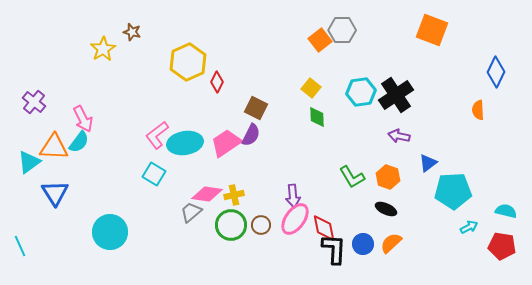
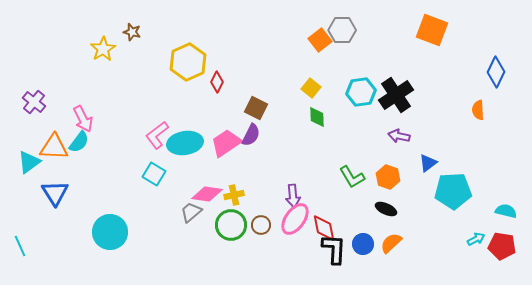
cyan arrow at (469, 227): moved 7 px right, 12 px down
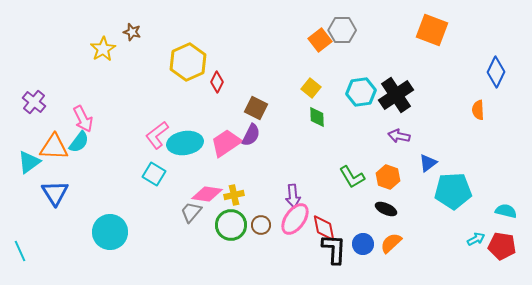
gray trapezoid at (191, 212): rotated 10 degrees counterclockwise
cyan line at (20, 246): moved 5 px down
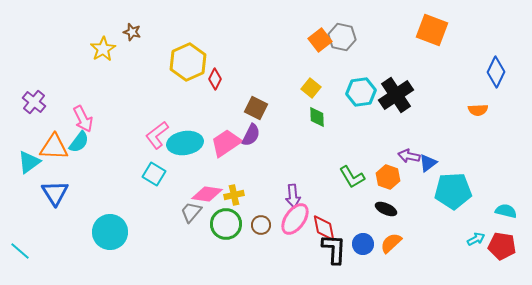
gray hexagon at (342, 30): moved 7 px down; rotated 12 degrees clockwise
red diamond at (217, 82): moved 2 px left, 3 px up
orange semicircle at (478, 110): rotated 90 degrees counterclockwise
purple arrow at (399, 136): moved 10 px right, 20 px down
green circle at (231, 225): moved 5 px left, 1 px up
cyan line at (20, 251): rotated 25 degrees counterclockwise
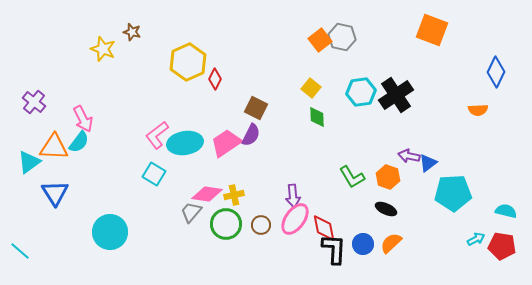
yellow star at (103, 49): rotated 20 degrees counterclockwise
cyan pentagon at (453, 191): moved 2 px down
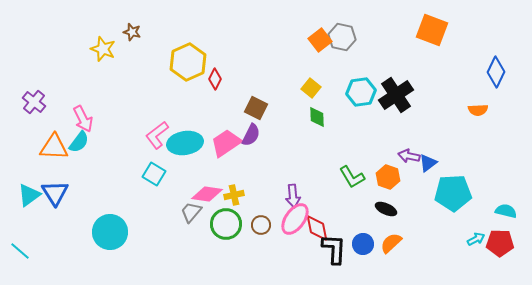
cyan triangle at (29, 162): moved 33 px down
red diamond at (324, 228): moved 7 px left
red pentagon at (502, 246): moved 2 px left, 3 px up; rotated 8 degrees counterclockwise
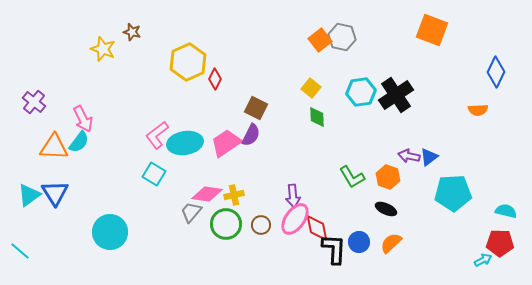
blue triangle at (428, 163): moved 1 px right, 6 px up
cyan arrow at (476, 239): moved 7 px right, 21 px down
blue circle at (363, 244): moved 4 px left, 2 px up
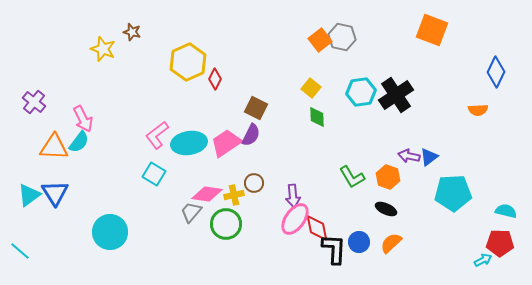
cyan ellipse at (185, 143): moved 4 px right
brown circle at (261, 225): moved 7 px left, 42 px up
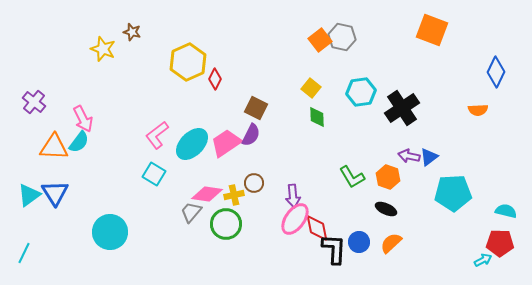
black cross at (396, 95): moved 6 px right, 13 px down
cyan ellipse at (189, 143): moved 3 px right, 1 px down; rotated 36 degrees counterclockwise
cyan line at (20, 251): moved 4 px right, 2 px down; rotated 75 degrees clockwise
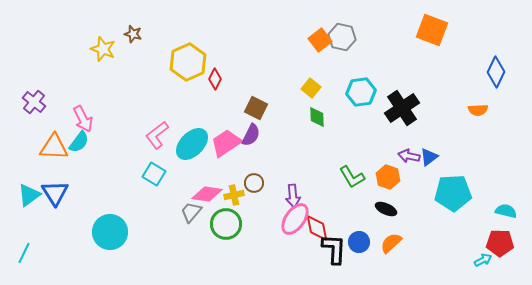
brown star at (132, 32): moved 1 px right, 2 px down
